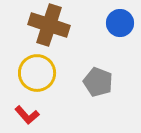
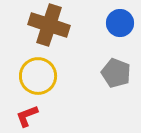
yellow circle: moved 1 px right, 3 px down
gray pentagon: moved 18 px right, 9 px up
red L-shape: moved 1 px down; rotated 110 degrees clockwise
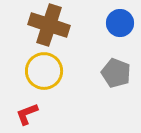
yellow circle: moved 6 px right, 5 px up
red L-shape: moved 2 px up
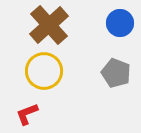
brown cross: rotated 30 degrees clockwise
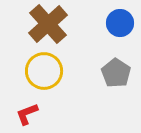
brown cross: moved 1 px left, 1 px up
gray pentagon: rotated 12 degrees clockwise
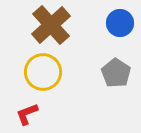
brown cross: moved 3 px right, 1 px down
yellow circle: moved 1 px left, 1 px down
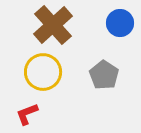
brown cross: moved 2 px right
gray pentagon: moved 12 px left, 2 px down
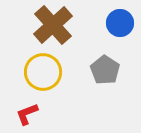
gray pentagon: moved 1 px right, 5 px up
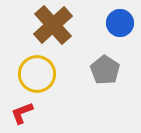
yellow circle: moved 6 px left, 2 px down
red L-shape: moved 5 px left, 1 px up
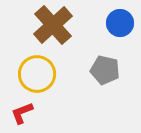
gray pentagon: rotated 20 degrees counterclockwise
